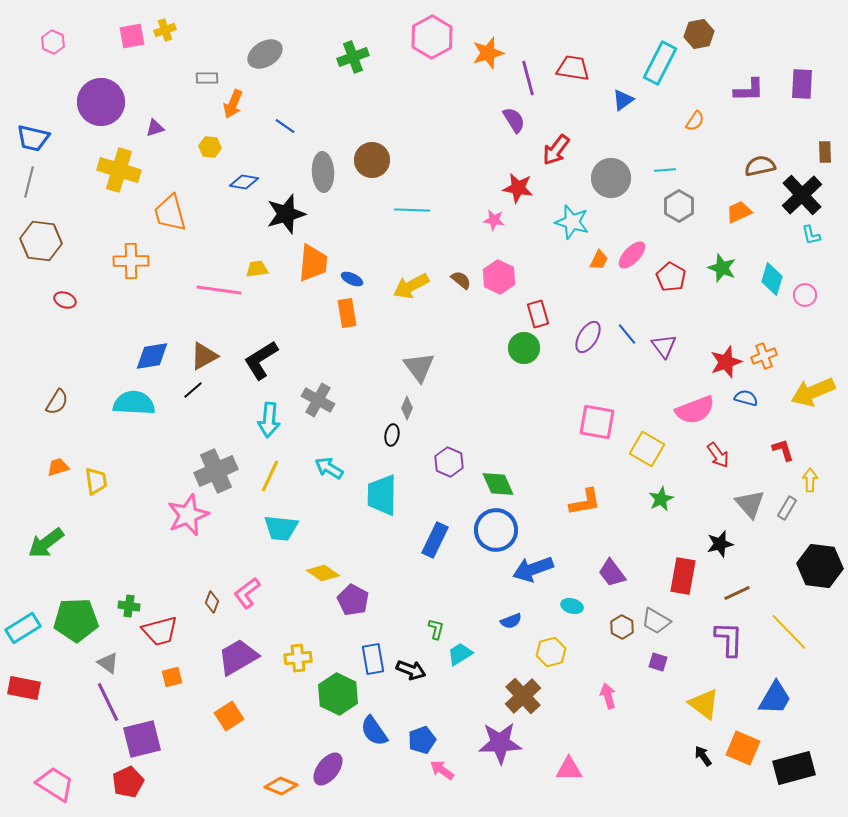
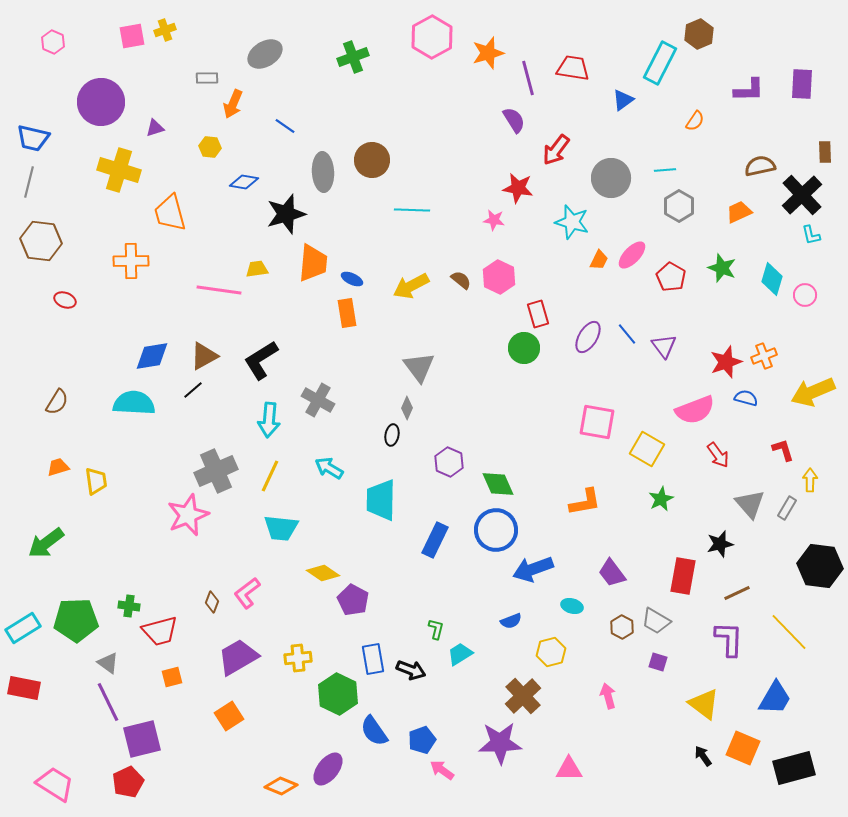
brown hexagon at (699, 34): rotated 12 degrees counterclockwise
cyan trapezoid at (382, 495): moved 1 px left, 5 px down
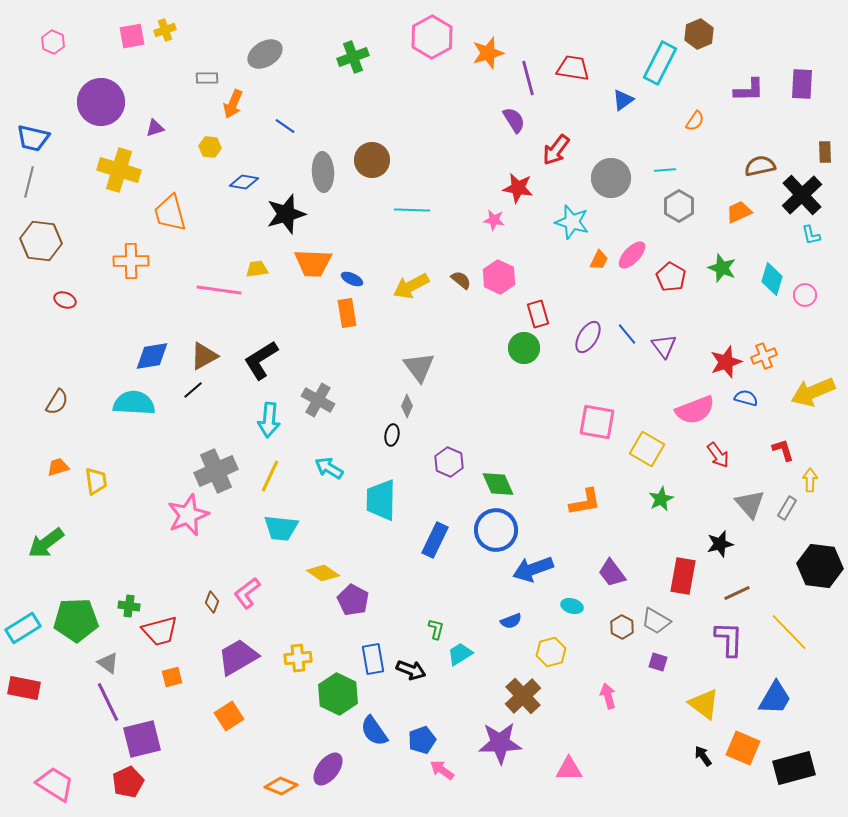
orange trapezoid at (313, 263): rotated 87 degrees clockwise
gray diamond at (407, 408): moved 2 px up
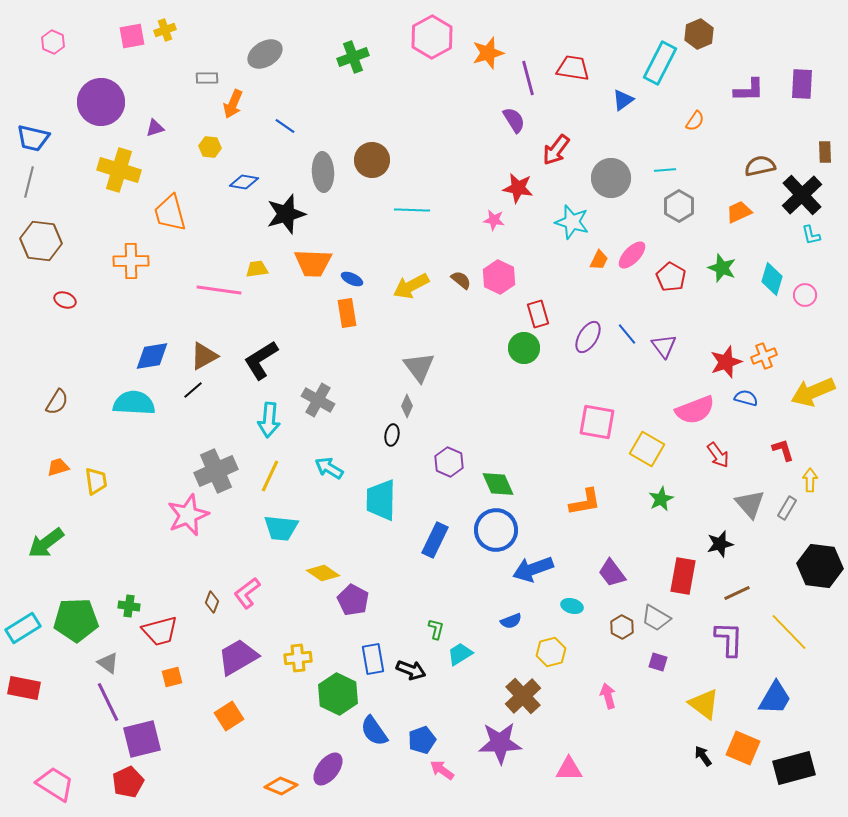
gray trapezoid at (656, 621): moved 3 px up
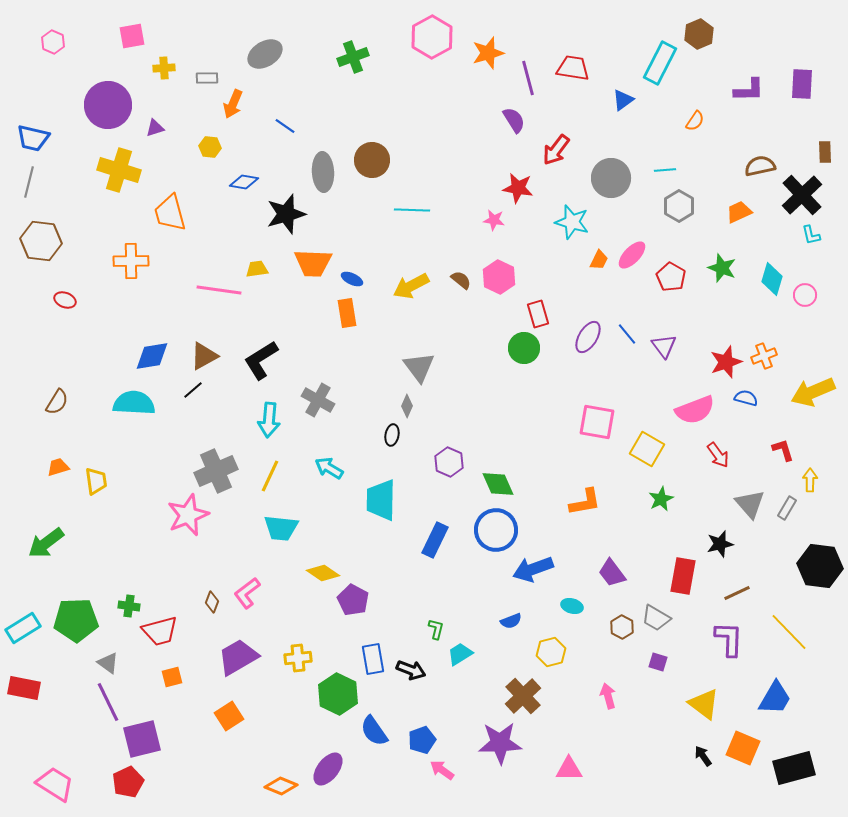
yellow cross at (165, 30): moved 1 px left, 38 px down; rotated 15 degrees clockwise
purple circle at (101, 102): moved 7 px right, 3 px down
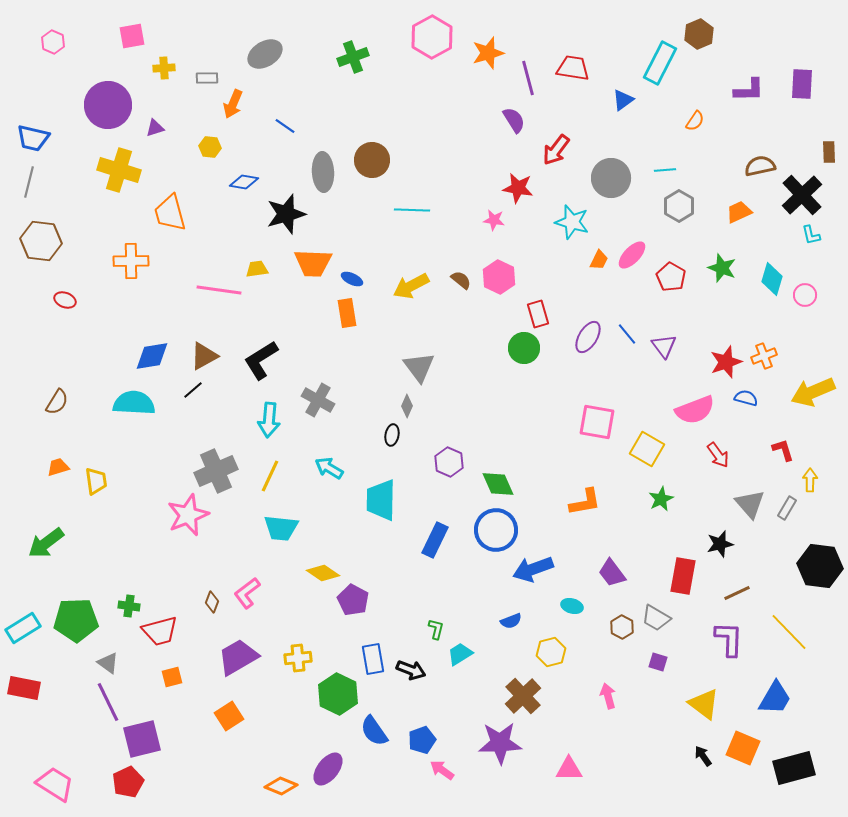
brown rectangle at (825, 152): moved 4 px right
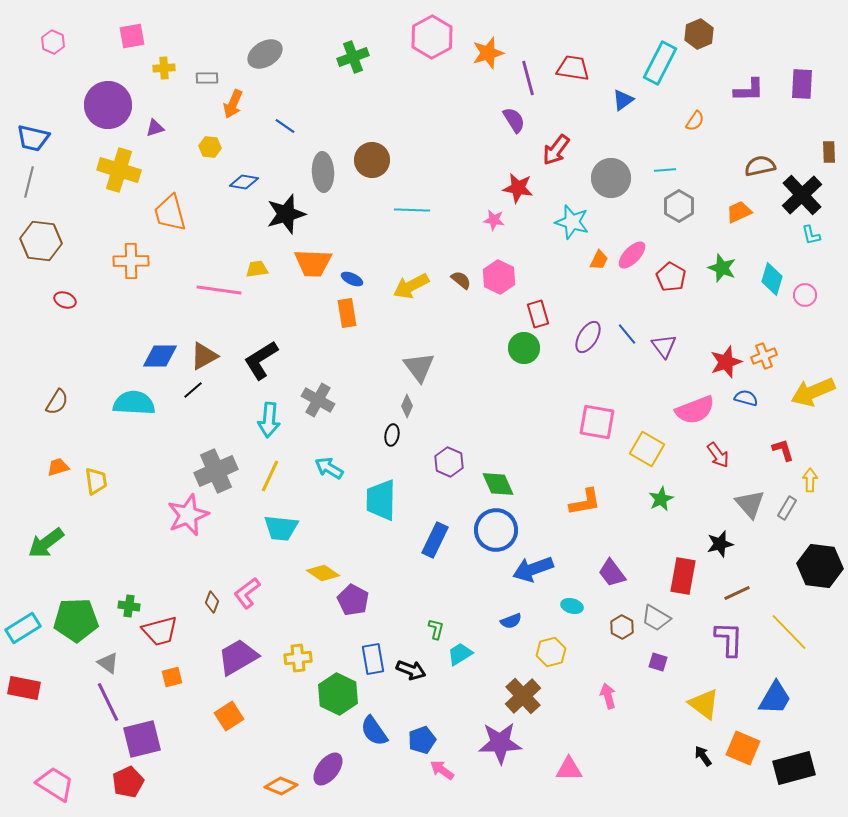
blue diamond at (152, 356): moved 8 px right; rotated 9 degrees clockwise
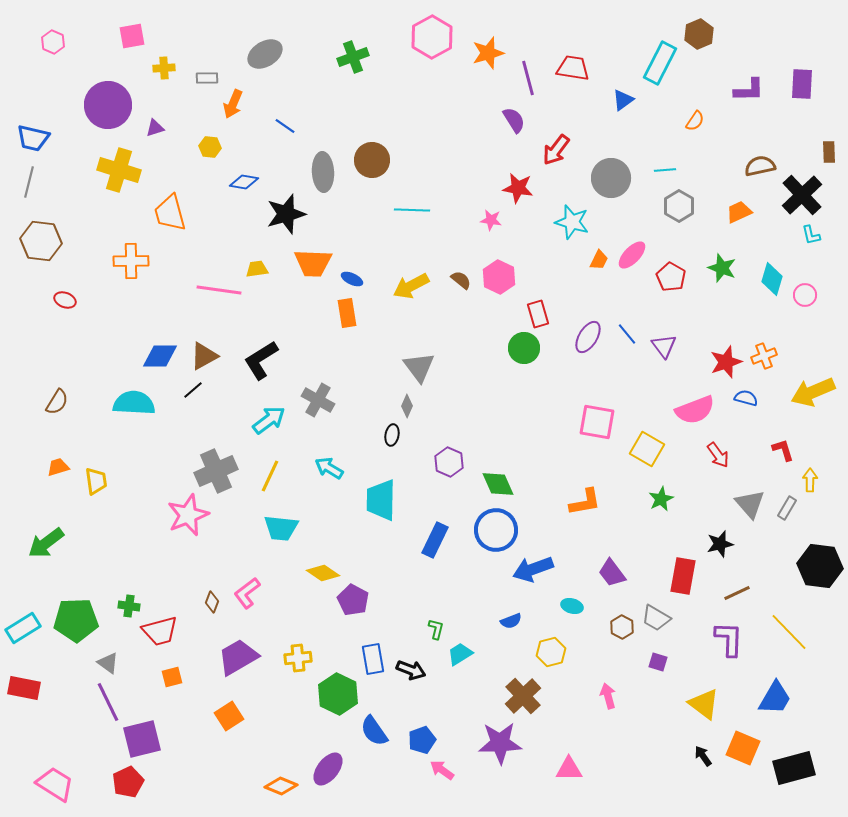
pink star at (494, 220): moved 3 px left
cyan arrow at (269, 420): rotated 132 degrees counterclockwise
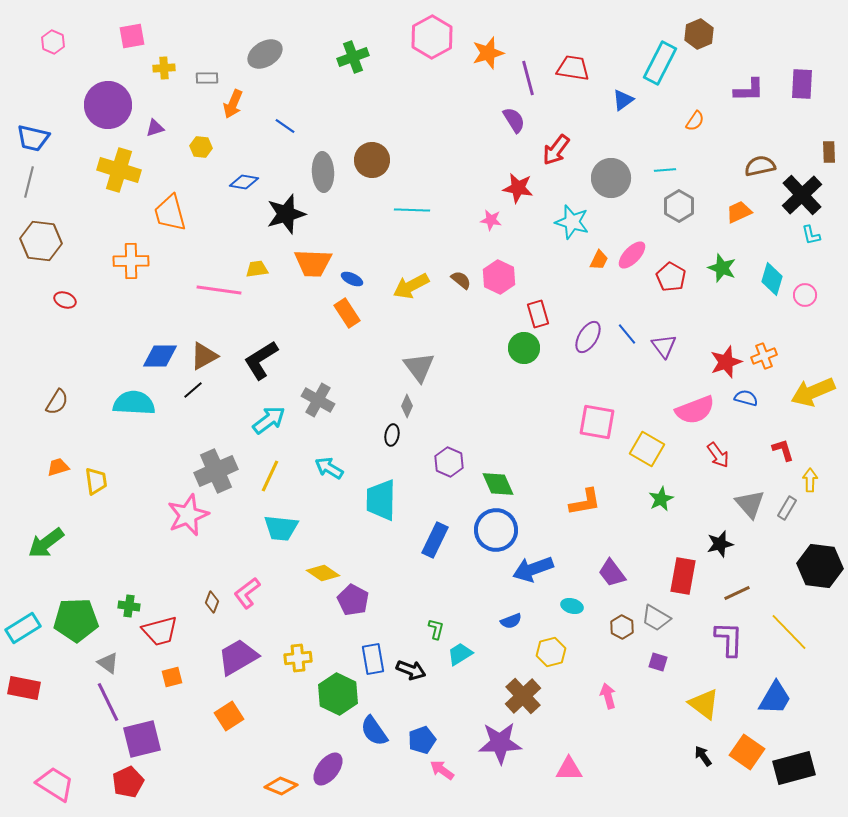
yellow hexagon at (210, 147): moved 9 px left
orange rectangle at (347, 313): rotated 24 degrees counterclockwise
orange square at (743, 748): moved 4 px right, 4 px down; rotated 12 degrees clockwise
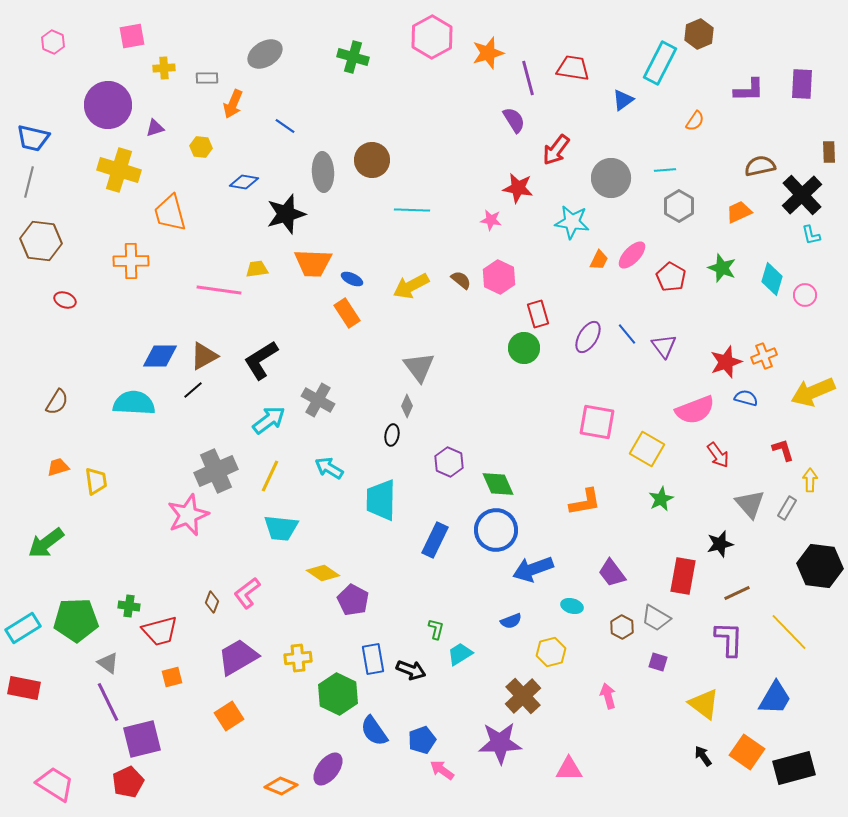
green cross at (353, 57): rotated 36 degrees clockwise
cyan star at (572, 222): rotated 8 degrees counterclockwise
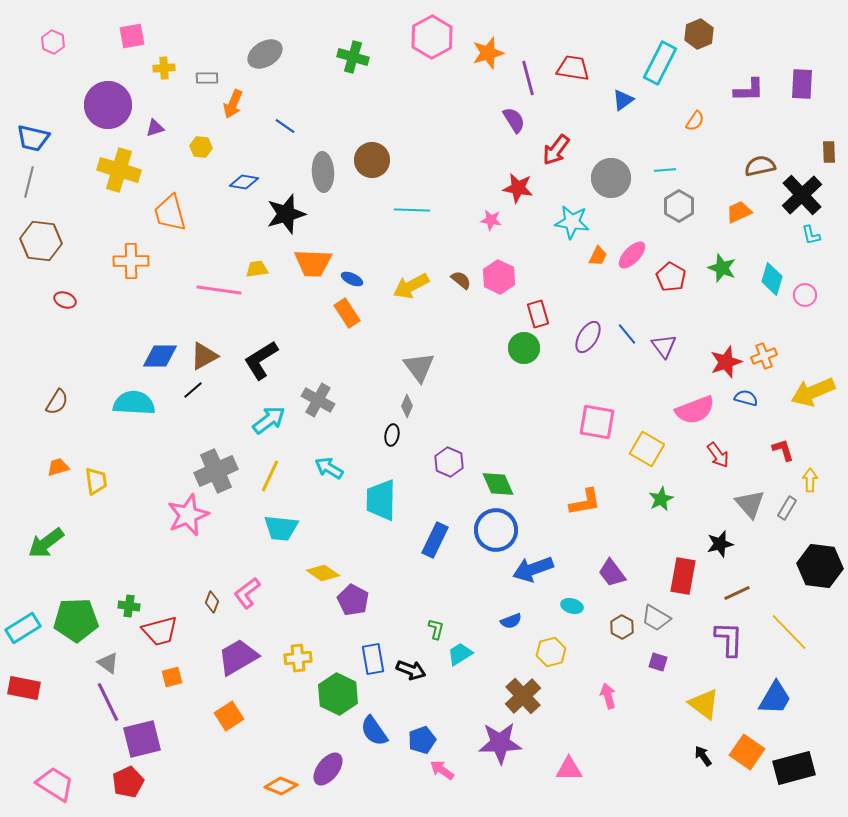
orange trapezoid at (599, 260): moved 1 px left, 4 px up
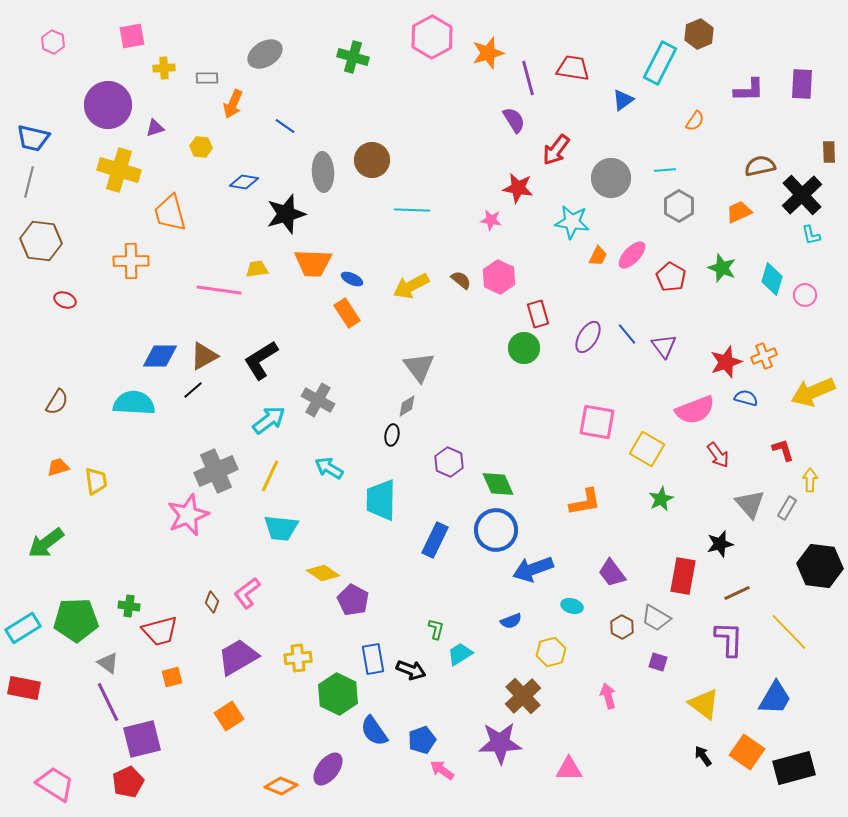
gray diamond at (407, 406): rotated 35 degrees clockwise
